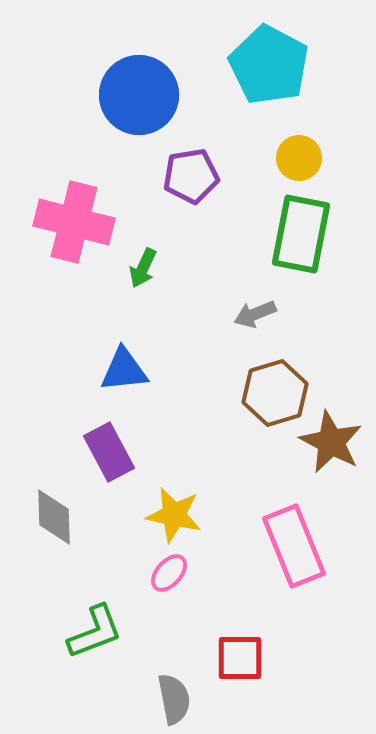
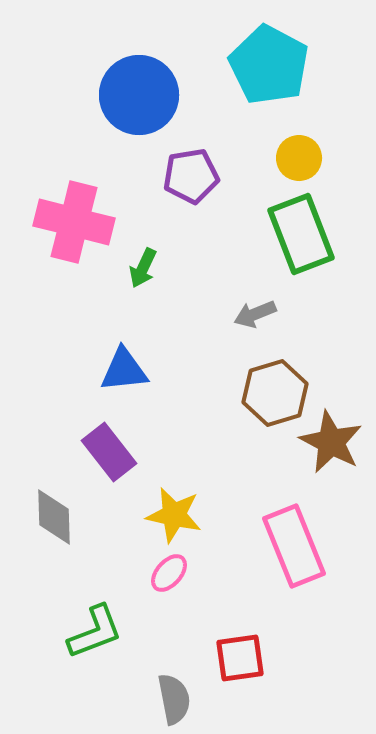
green rectangle: rotated 32 degrees counterclockwise
purple rectangle: rotated 10 degrees counterclockwise
red square: rotated 8 degrees counterclockwise
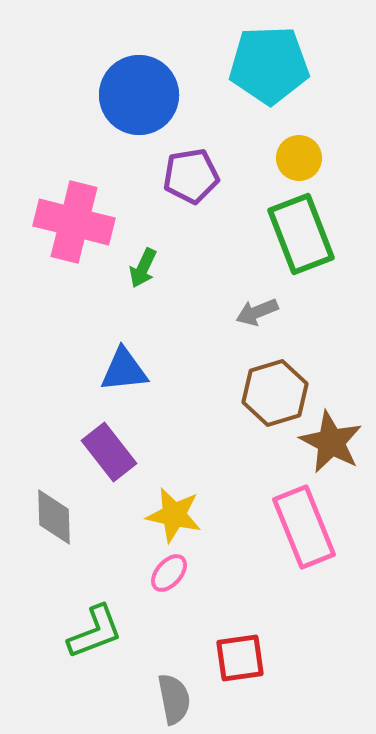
cyan pentagon: rotated 30 degrees counterclockwise
gray arrow: moved 2 px right, 2 px up
pink rectangle: moved 10 px right, 19 px up
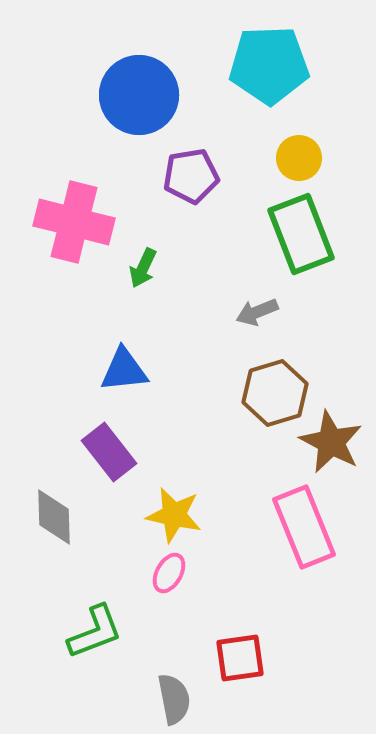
pink ellipse: rotated 12 degrees counterclockwise
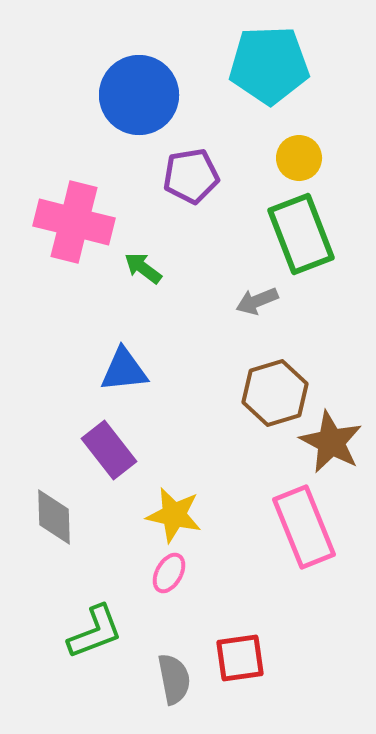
green arrow: rotated 102 degrees clockwise
gray arrow: moved 11 px up
purple rectangle: moved 2 px up
gray semicircle: moved 20 px up
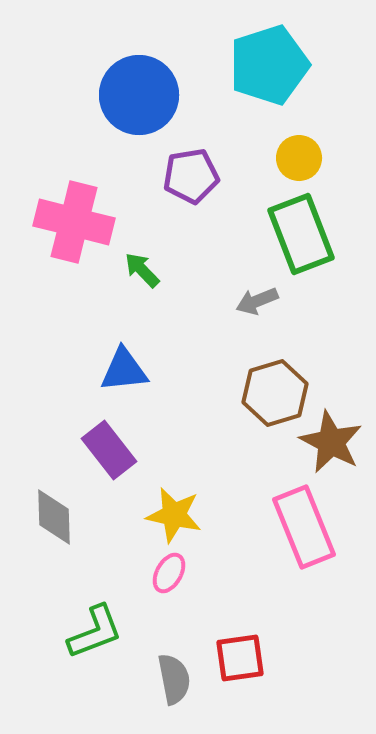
cyan pentagon: rotated 16 degrees counterclockwise
green arrow: moved 1 px left, 2 px down; rotated 9 degrees clockwise
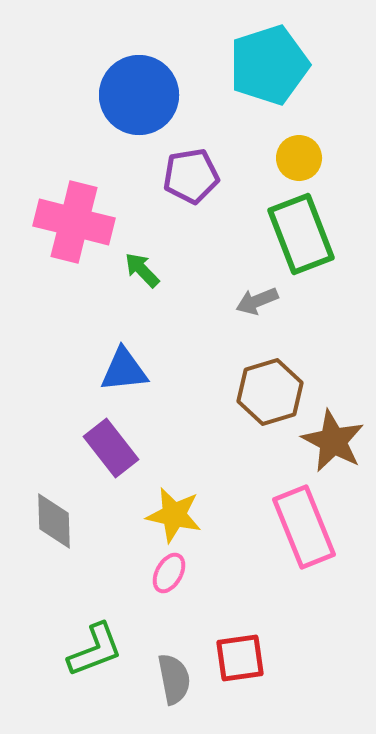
brown hexagon: moved 5 px left, 1 px up
brown star: moved 2 px right, 1 px up
purple rectangle: moved 2 px right, 2 px up
gray diamond: moved 4 px down
green L-shape: moved 18 px down
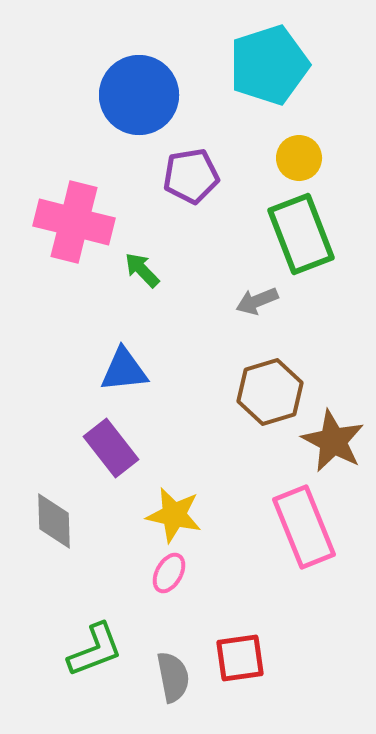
gray semicircle: moved 1 px left, 2 px up
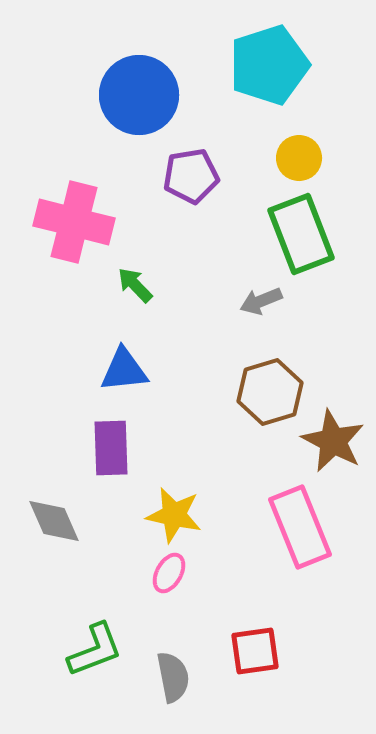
green arrow: moved 7 px left, 15 px down
gray arrow: moved 4 px right
purple rectangle: rotated 36 degrees clockwise
gray diamond: rotated 22 degrees counterclockwise
pink rectangle: moved 4 px left
red square: moved 15 px right, 7 px up
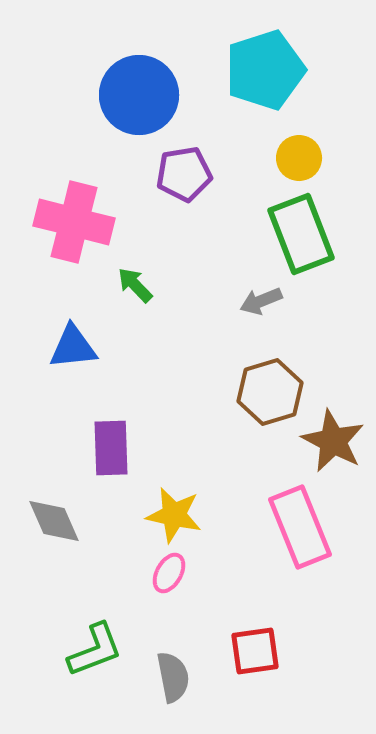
cyan pentagon: moved 4 px left, 5 px down
purple pentagon: moved 7 px left, 2 px up
blue triangle: moved 51 px left, 23 px up
